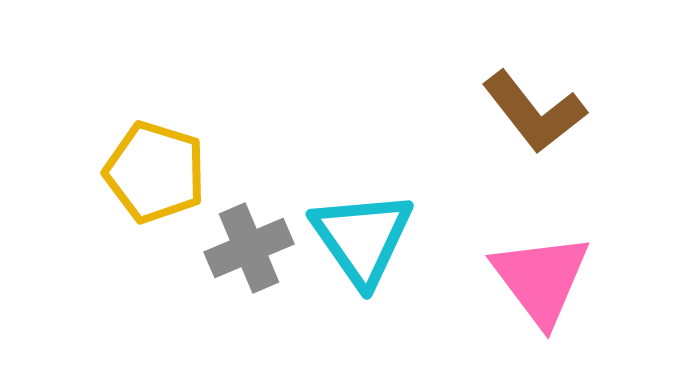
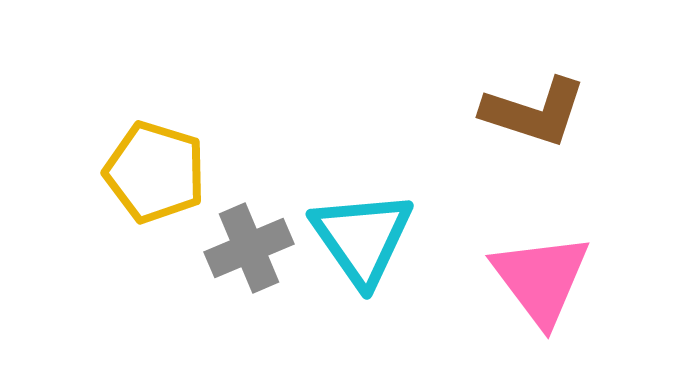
brown L-shape: rotated 34 degrees counterclockwise
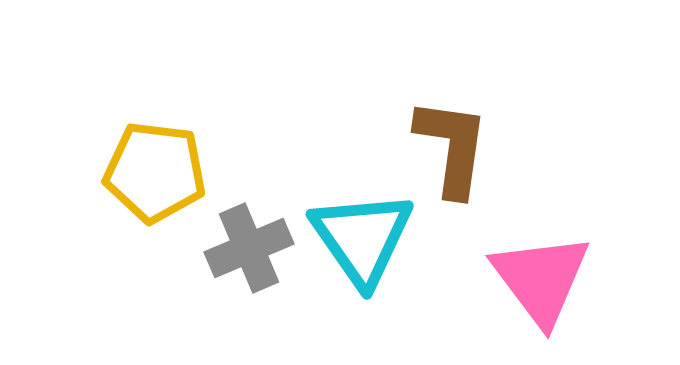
brown L-shape: moved 82 px left, 35 px down; rotated 100 degrees counterclockwise
yellow pentagon: rotated 10 degrees counterclockwise
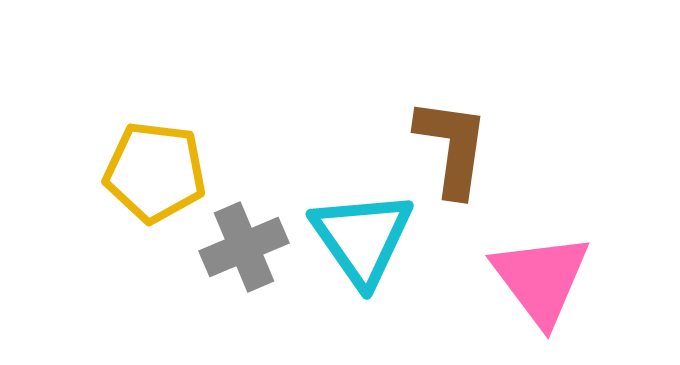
gray cross: moved 5 px left, 1 px up
